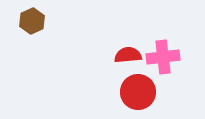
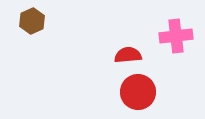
pink cross: moved 13 px right, 21 px up
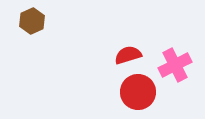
pink cross: moved 1 px left, 29 px down; rotated 20 degrees counterclockwise
red semicircle: rotated 12 degrees counterclockwise
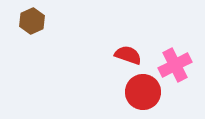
red semicircle: rotated 36 degrees clockwise
red circle: moved 5 px right
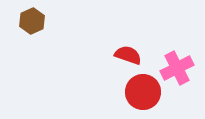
pink cross: moved 2 px right, 3 px down
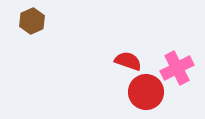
red semicircle: moved 6 px down
red circle: moved 3 px right
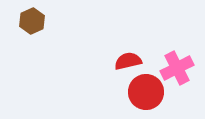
red semicircle: rotated 32 degrees counterclockwise
